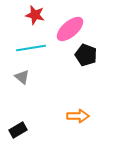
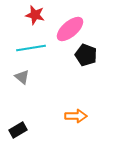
orange arrow: moved 2 px left
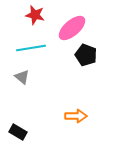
pink ellipse: moved 2 px right, 1 px up
black rectangle: moved 2 px down; rotated 60 degrees clockwise
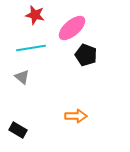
black rectangle: moved 2 px up
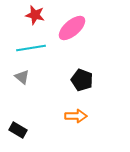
black pentagon: moved 4 px left, 25 px down
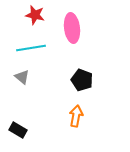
pink ellipse: rotated 56 degrees counterclockwise
orange arrow: rotated 80 degrees counterclockwise
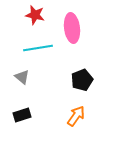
cyan line: moved 7 px right
black pentagon: rotated 30 degrees clockwise
orange arrow: rotated 25 degrees clockwise
black rectangle: moved 4 px right, 15 px up; rotated 48 degrees counterclockwise
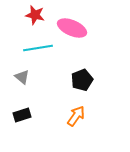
pink ellipse: rotated 60 degrees counterclockwise
